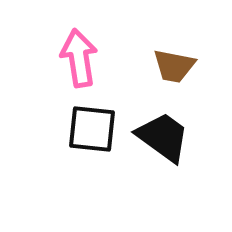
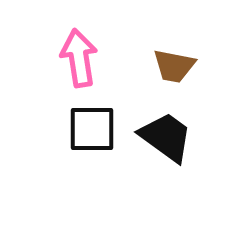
black square: rotated 6 degrees counterclockwise
black trapezoid: moved 3 px right
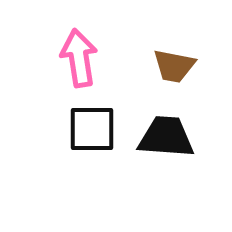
black trapezoid: rotated 32 degrees counterclockwise
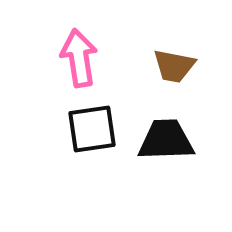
black square: rotated 8 degrees counterclockwise
black trapezoid: moved 3 px down; rotated 6 degrees counterclockwise
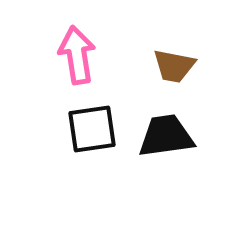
pink arrow: moved 2 px left, 3 px up
black trapezoid: moved 4 px up; rotated 6 degrees counterclockwise
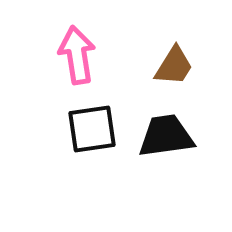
brown trapezoid: rotated 69 degrees counterclockwise
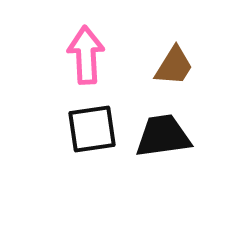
pink arrow: moved 9 px right; rotated 6 degrees clockwise
black trapezoid: moved 3 px left
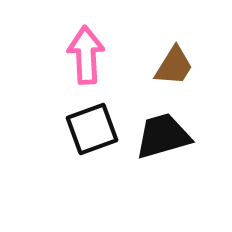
black square: rotated 12 degrees counterclockwise
black trapezoid: rotated 8 degrees counterclockwise
